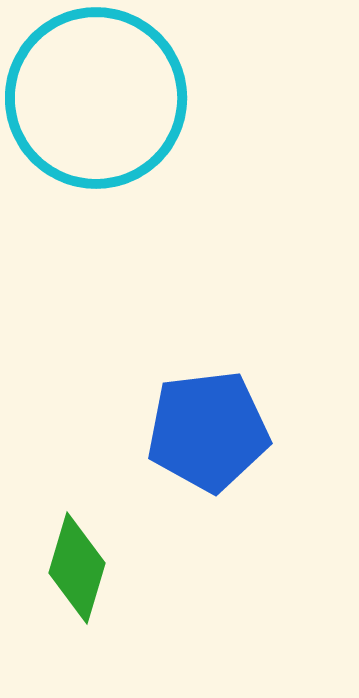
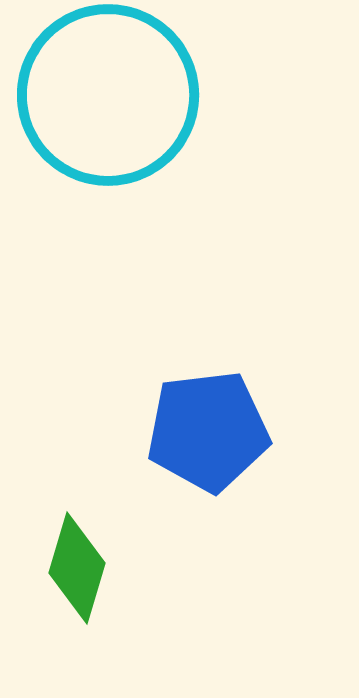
cyan circle: moved 12 px right, 3 px up
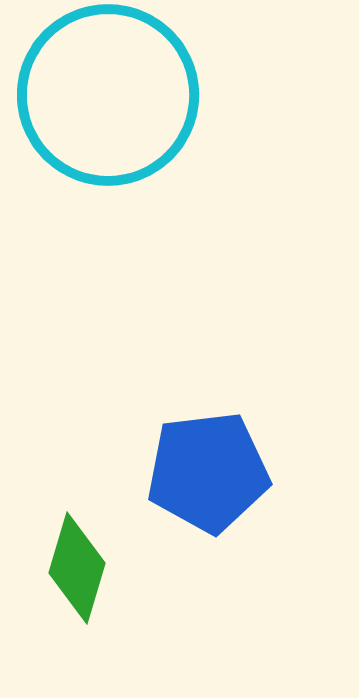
blue pentagon: moved 41 px down
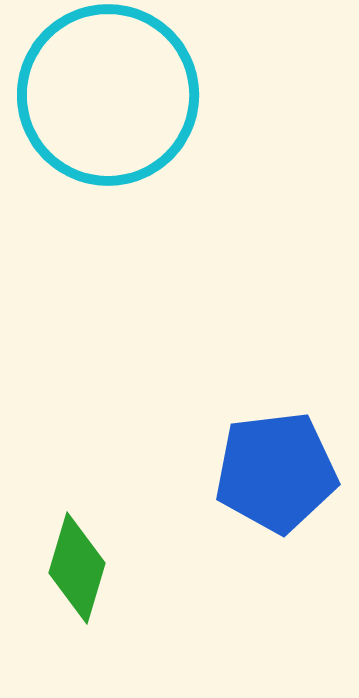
blue pentagon: moved 68 px right
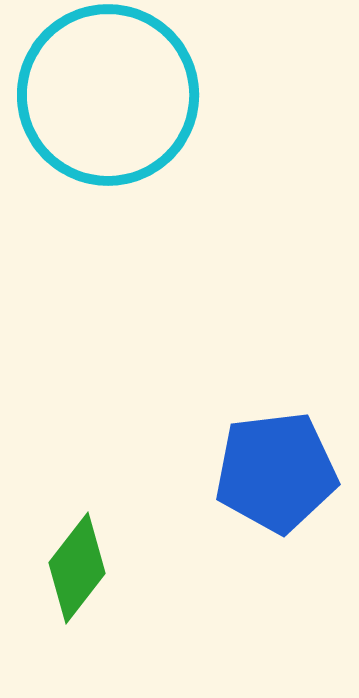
green diamond: rotated 21 degrees clockwise
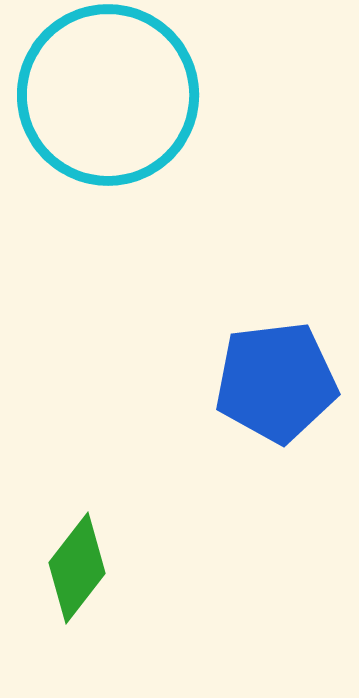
blue pentagon: moved 90 px up
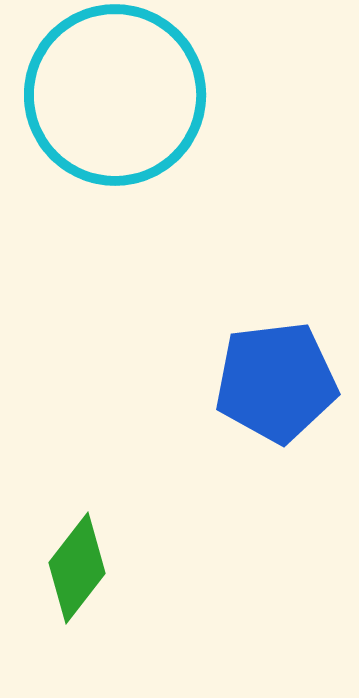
cyan circle: moved 7 px right
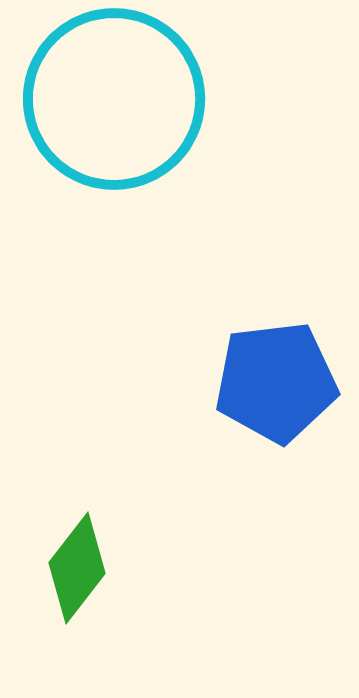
cyan circle: moved 1 px left, 4 px down
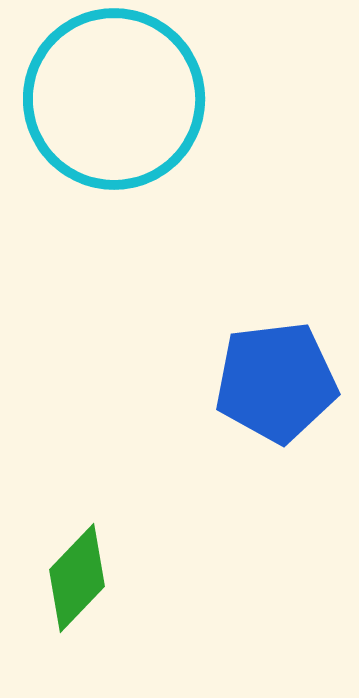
green diamond: moved 10 px down; rotated 6 degrees clockwise
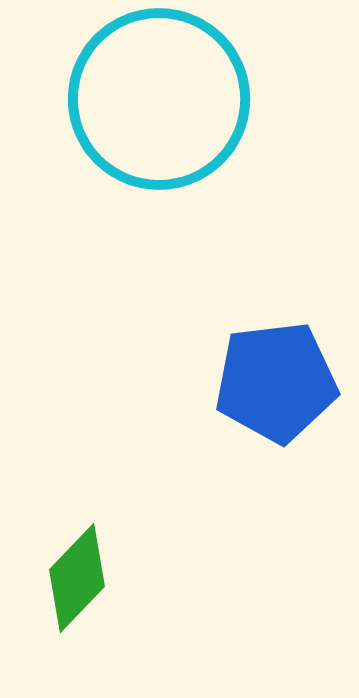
cyan circle: moved 45 px right
